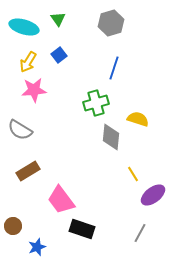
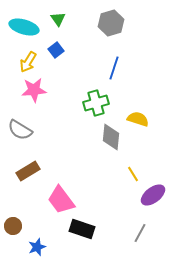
blue square: moved 3 px left, 5 px up
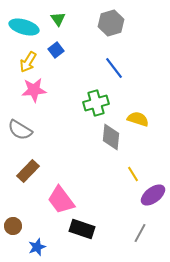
blue line: rotated 55 degrees counterclockwise
brown rectangle: rotated 15 degrees counterclockwise
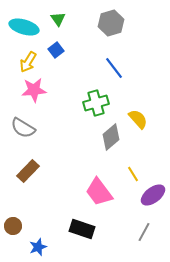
yellow semicircle: rotated 30 degrees clockwise
gray semicircle: moved 3 px right, 2 px up
gray diamond: rotated 44 degrees clockwise
pink trapezoid: moved 38 px right, 8 px up
gray line: moved 4 px right, 1 px up
blue star: moved 1 px right
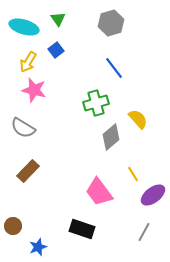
pink star: rotated 20 degrees clockwise
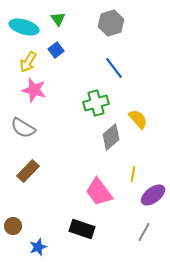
yellow line: rotated 42 degrees clockwise
